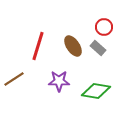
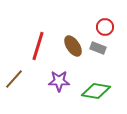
red circle: moved 1 px right
gray rectangle: rotated 21 degrees counterclockwise
brown line: rotated 15 degrees counterclockwise
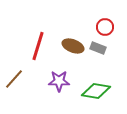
brown ellipse: rotated 35 degrees counterclockwise
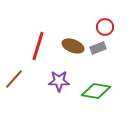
gray rectangle: rotated 42 degrees counterclockwise
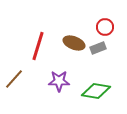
brown ellipse: moved 1 px right, 3 px up
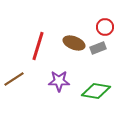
brown line: rotated 15 degrees clockwise
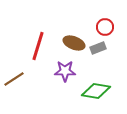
purple star: moved 6 px right, 10 px up
